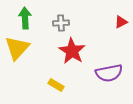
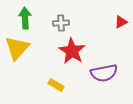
purple semicircle: moved 5 px left
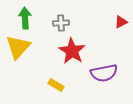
yellow triangle: moved 1 px right, 1 px up
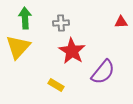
red triangle: rotated 24 degrees clockwise
purple semicircle: moved 1 px left, 1 px up; rotated 40 degrees counterclockwise
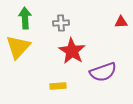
purple semicircle: rotated 32 degrees clockwise
yellow rectangle: moved 2 px right, 1 px down; rotated 35 degrees counterclockwise
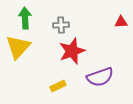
gray cross: moved 2 px down
red star: rotated 20 degrees clockwise
purple semicircle: moved 3 px left, 5 px down
yellow rectangle: rotated 21 degrees counterclockwise
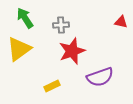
green arrow: rotated 30 degrees counterclockwise
red triangle: rotated 16 degrees clockwise
yellow triangle: moved 1 px right, 2 px down; rotated 12 degrees clockwise
yellow rectangle: moved 6 px left
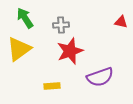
red star: moved 2 px left
yellow rectangle: rotated 21 degrees clockwise
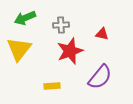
green arrow: rotated 80 degrees counterclockwise
red triangle: moved 19 px left, 12 px down
yellow triangle: rotated 16 degrees counterclockwise
purple semicircle: rotated 32 degrees counterclockwise
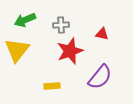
green arrow: moved 2 px down
yellow triangle: moved 2 px left, 1 px down
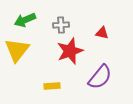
red triangle: moved 1 px up
